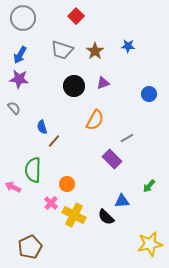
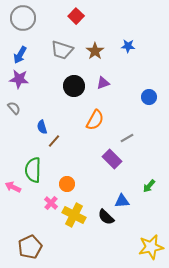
blue circle: moved 3 px down
yellow star: moved 1 px right, 3 px down
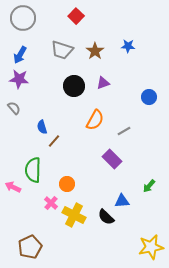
gray line: moved 3 px left, 7 px up
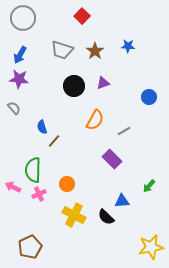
red square: moved 6 px right
pink cross: moved 12 px left, 9 px up; rotated 24 degrees clockwise
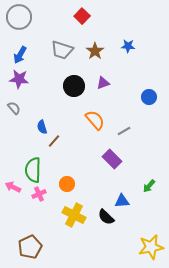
gray circle: moved 4 px left, 1 px up
orange semicircle: rotated 70 degrees counterclockwise
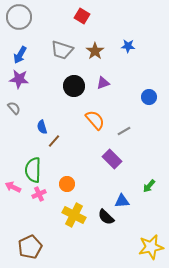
red square: rotated 14 degrees counterclockwise
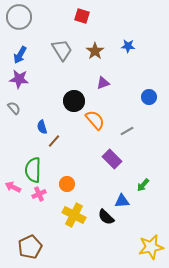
red square: rotated 14 degrees counterclockwise
gray trapezoid: rotated 140 degrees counterclockwise
black circle: moved 15 px down
gray line: moved 3 px right
green arrow: moved 6 px left, 1 px up
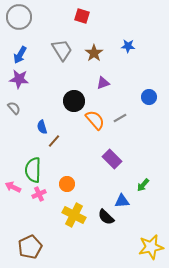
brown star: moved 1 px left, 2 px down
gray line: moved 7 px left, 13 px up
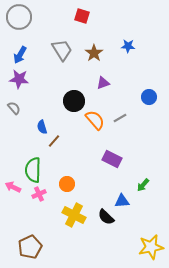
purple rectangle: rotated 18 degrees counterclockwise
